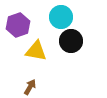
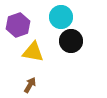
yellow triangle: moved 3 px left, 1 px down
brown arrow: moved 2 px up
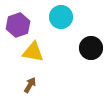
black circle: moved 20 px right, 7 px down
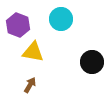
cyan circle: moved 2 px down
purple hexagon: rotated 20 degrees counterclockwise
black circle: moved 1 px right, 14 px down
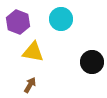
purple hexagon: moved 3 px up
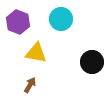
yellow triangle: moved 3 px right, 1 px down
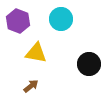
purple hexagon: moved 1 px up
black circle: moved 3 px left, 2 px down
brown arrow: moved 1 px right, 1 px down; rotated 21 degrees clockwise
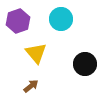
purple hexagon: rotated 20 degrees clockwise
yellow triangle: rotated 40 degrees clockwise
black circle: moved 4 px left
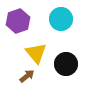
black circle: moved 19 px left
brown arrow: moved 4 px left, 10 px up
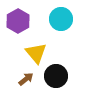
purple hexagon: rotated 10 degrees counterclockwise
black circle: moved 10 px left, 12 px down
brown arrow: moved 1 px left, 3 px down
